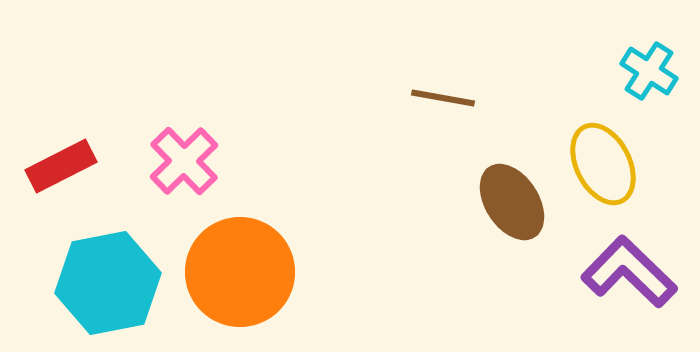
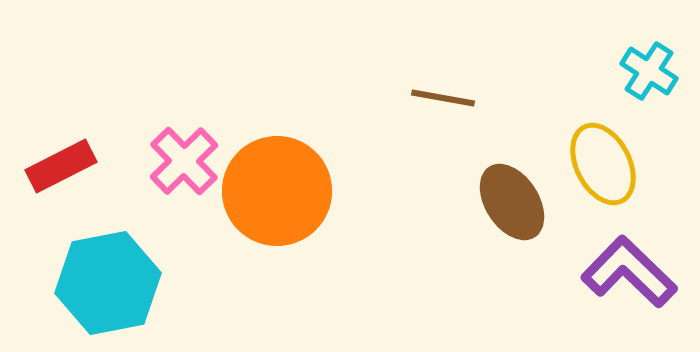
orange circle: moved 37 px right, 81 px up
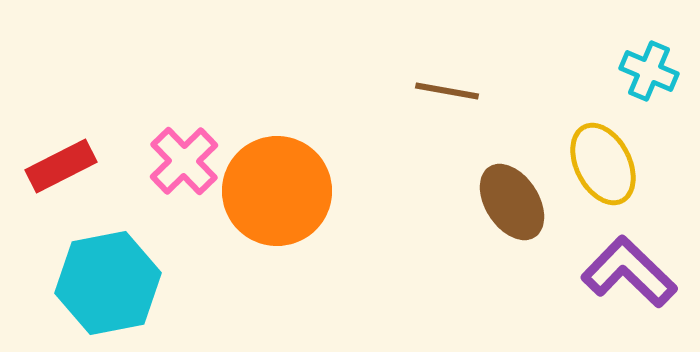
cyan cross: rotated 10 degrees counterclockwise
brown line: moved 4 px right, 7 px up
